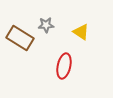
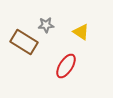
brown rectangle: moved 4 px right, 4 px down
red ellipse: moved 2 px right; rotated 20 degrees clockwise
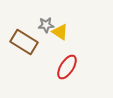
yellow triangle: moved 21 px left
red ellipse: moved 1 px right, 1 px down
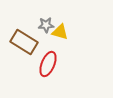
yellow triangle: rotated 18 degrees counterclockwise
red ellipse: moved 19 px left, 3 px up; rotated 10 degrees counterclockwise
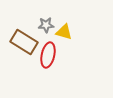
yellow triangle: moved 4 px right
red ellipse: moved 9 px up; rotated 10 degrees counterclockwise
